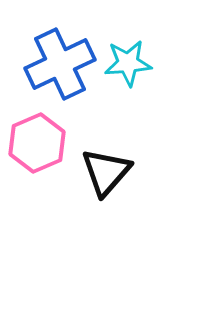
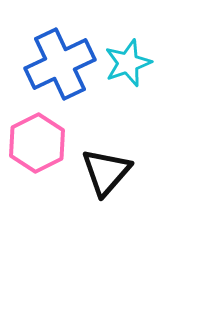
cyan star: rotated 15 degrees counterclockwise
pink hexagon: rotated 4 degrees counterclockwise
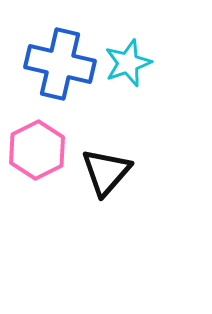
blue cross: rotated 38 degrees clockwise
pink hexagon: moved 7 px down
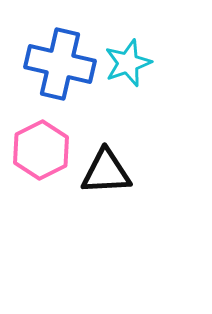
pink hexagon: moved 4 px right
black triangle: rotated 46 degrees clockwise
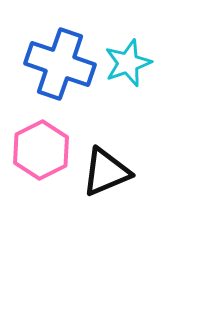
blue cross: rotated 6 degrees clockwise
black triangle: rotated 20 degrees counterclockwise
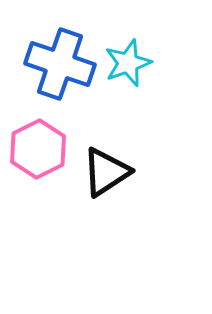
pink hexagon: moved 3 px left, 1 px up
black triangle: rotated 10 degrees counterclockwise
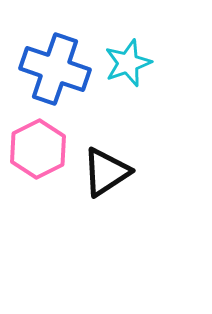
blue cross: moved 5 px left, 5 px down
